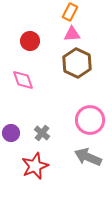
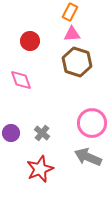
brown hexagon: moved 1 px up; rotated 8 degrees counterclockwise
pink diamond: moved 2 px left
pink circle: moved 2 px right, 3 px down
red star: moved 5 px right, 3 px down
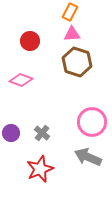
pink diamond: rotated 50 degrees counterclockwise
pink circle: moved 1 px up
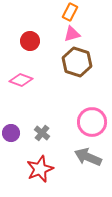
pink triangle: rotated 12 degrees counterclockwise
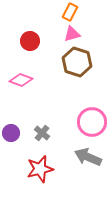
red star: rotated 8 degrees clockwise
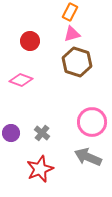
red star: rotated 8 degrees counterclockwise
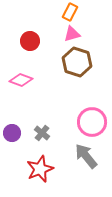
purple circle: moved 1 px right
gray arrow: moved 2 px left, 1 px up; rotated 28 degrees clockwise
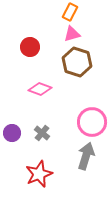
red circle: moved 6 px down
pink diamond: moved 19 px right, 9 px down
gray arrow: rotated 56 degrees clockwise
red star: moved 1 px left, 5 px down
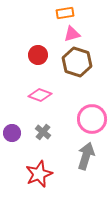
orange rectangle: moved 5 px left, 1 px down; rotated 54 degrees clockwise
red circle: moved 8 px right, 8 px down
pink diamond: moved 6 px down
pink circle: moved 3 px up
gray cross: moved 1 px right, 1 px up
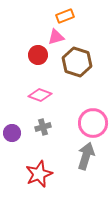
orange rectangle: moved 3 px down; rotated 12 degrees counterclockwise
pink triangle: moved 16 px left, 3 px down
pink circle: moved 1 px right, 4 px down
gray cross: moved 5 px up; rotated 35 degrees clockwise
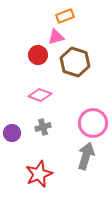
brown hexagon: moved 2 px left
